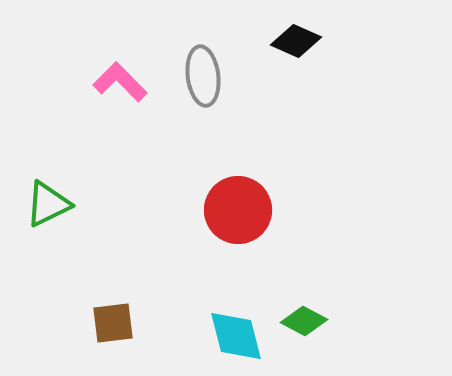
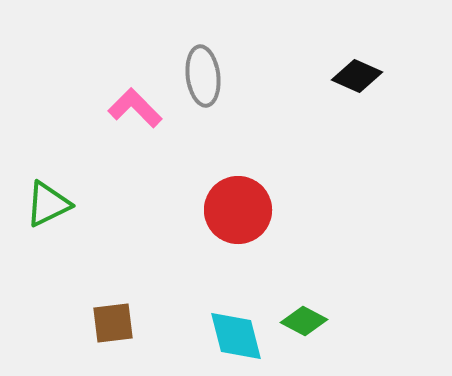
black diamond: moved 61 px right, 35 px down
pink L-shape: moved 15 px right, 26 px down
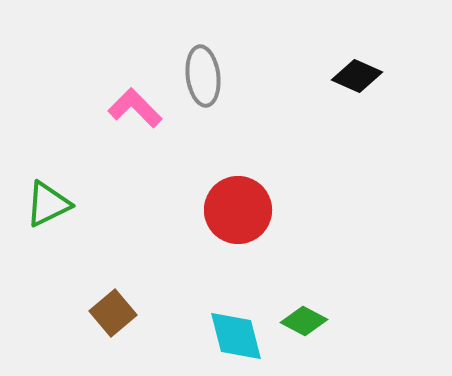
brown square: moved 10 px up; rotated 33 degrees counterclockwise
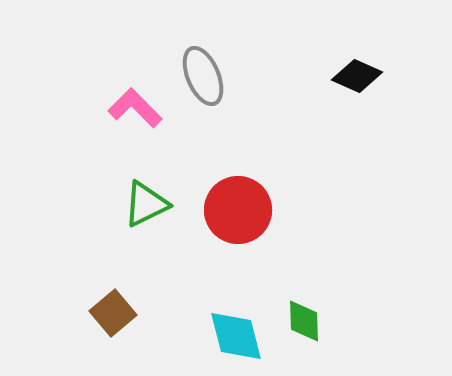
gray ellipse: rotated 16 degrees counterclockwise
green triangle: moved 98 px right
green diamond: rotated 60 degrees clockwise
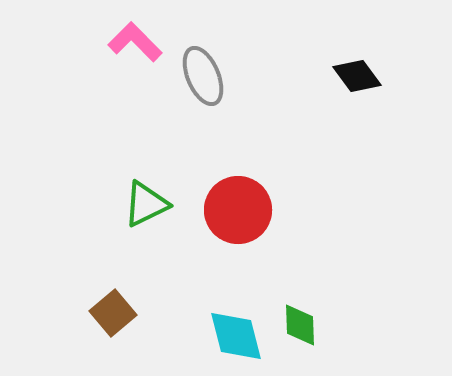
black diamond: rotated 30 degrees clockwise
pink L-shape: moved 66 px up
green diamond: moved 4 px left, 4 px down
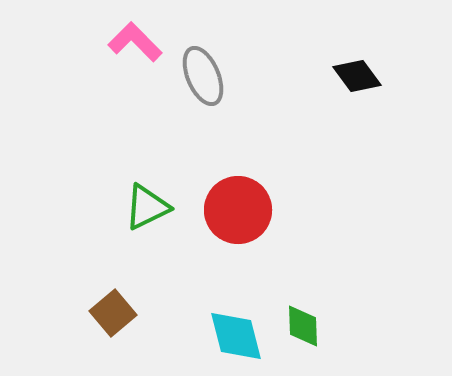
green triangle: moved 1 px right, 3 px down
green diamond: moved 3 px right, 1 px down
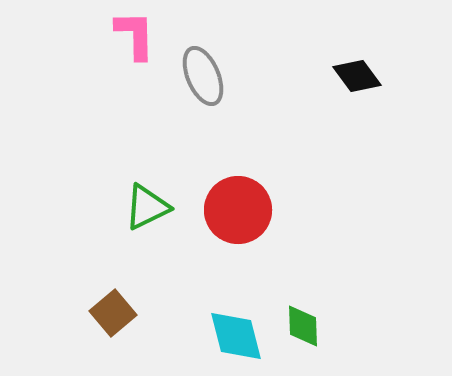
pink L-shape: moved 7 px up; rotated 44 degrees clockwise
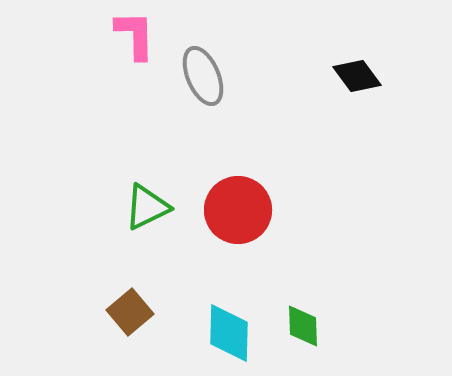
brown square: moved 17 px right, 1 px up
cyan diamond: moved 7 px left, 3 px up; rotated 16 degrees clockwise
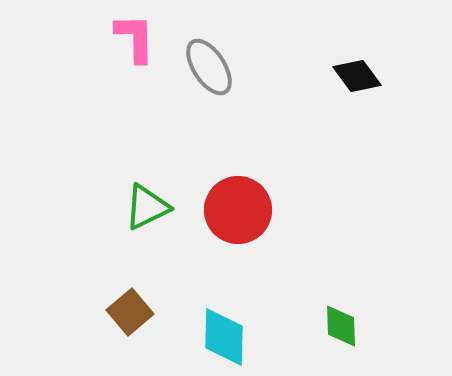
pink L-shape: moved 3 px down
gray ellipse: moved 6 px right, 9 px up; rotated 10 degrees counterclockwise
green diamond: moved 38 px right
cyan diamond: moved 5 px left, 4 px down
